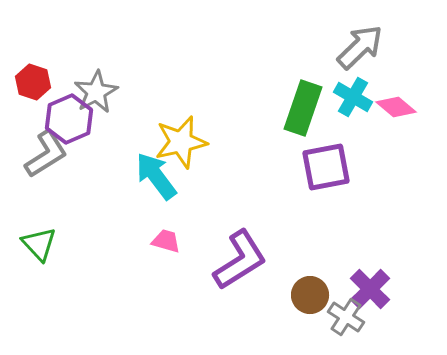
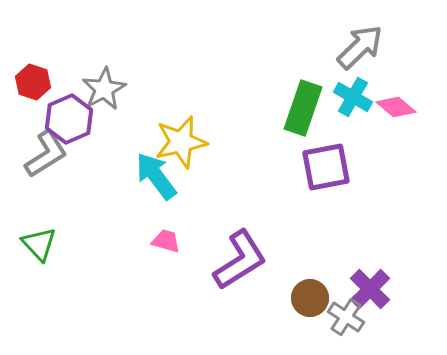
gray star: moved 8 px right, 3 px up
brown circle: moved 3 px down
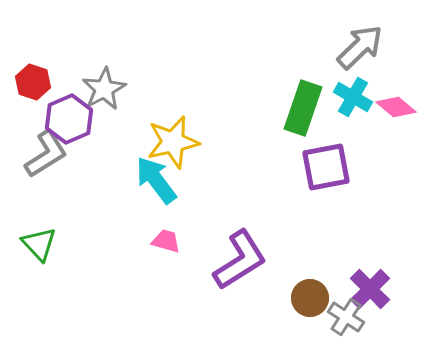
yellow star: moved 8 px left
cyan arrow: moved 4 px down
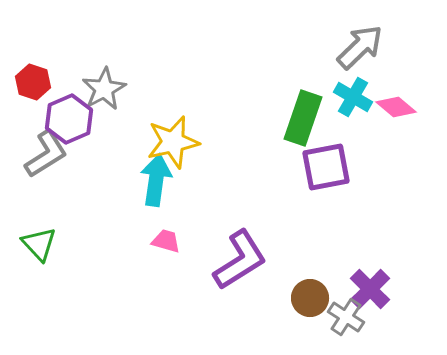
green rectangle: moved 10 px down
cyan arrow: rotated 45 degrees clockwise
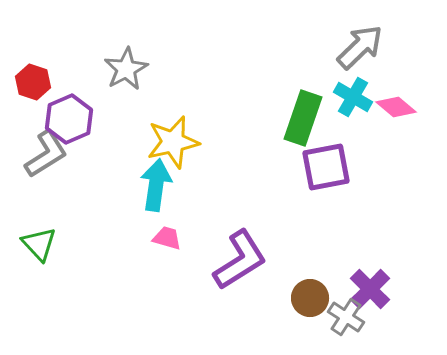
gray star: moved 22 px right, 20 px up
cyan arrow: moved 5 px down
pink trapezoid: moved 1 px right, 3 px up
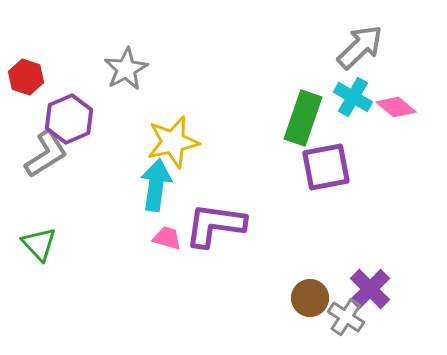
red hexagon: moved 7 px left, 5 px up
purple L-shape: moved 25 px left, 35 px up; rotated 140 degrees counterclockwise
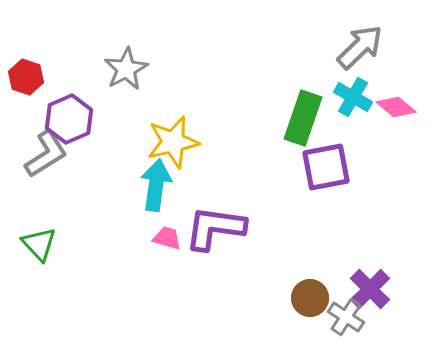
purple L-shape: moved 3 px down
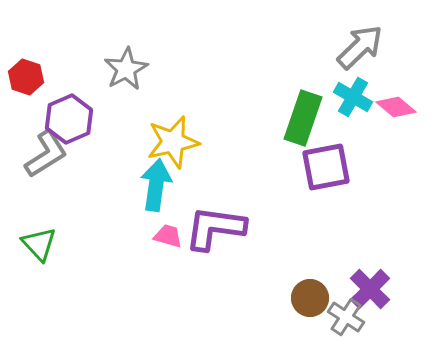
pink trapezoid: moved 1 px right, 2 px up
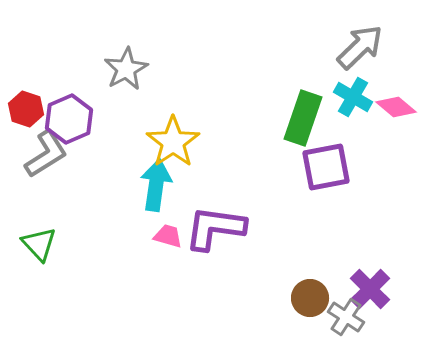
red hexagon: moved 32 px down
yellow star: rotated 22 degrees counterclockwise
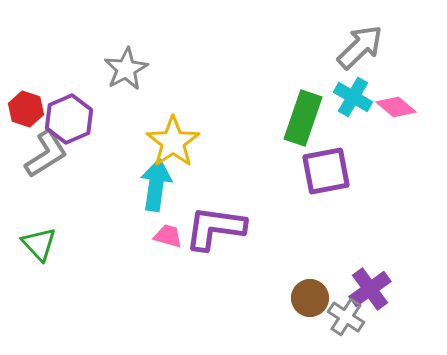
purple square: moved 4 px down
purple cross: rotated 9 degrees clockwise
